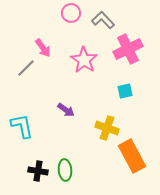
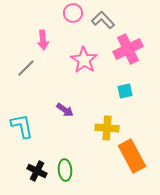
pink circle: moved 2 px right
pink arrow: moved 8 px up; rotated 30 degrees clockwise
purple arrow: moved 1 px left
yellow cross: rotated 15 degrees counterclockwise
black cross: moved 1 px left; rotated 18 degrees clockwise
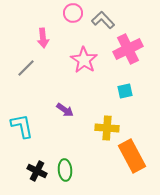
pink arrow: moved 2 px up
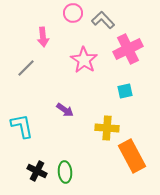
pink arrow: moved 1 px up
green ellipse: moved 2 px down
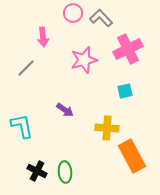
gray L-shape: moved 2 px left, 2 px up
pink star: rotated 24 degrees clockwise
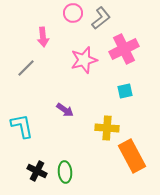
gray L-shape: rotated 95 degrees clockwise
pink cross: moved 4 px left
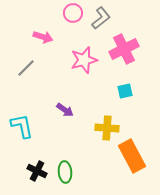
pink arrow: rotated 66 degrees counterclockwise
